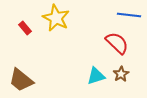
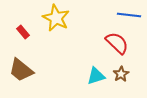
red rectangle: moved 2 px left, 4 px down
brown trapezoid: moved 10 px up
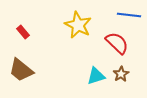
yellow star: moved 22 px right, 7 px down
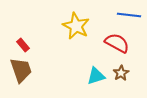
yellow star: moved 2 px left, 1 px down
red rectangle: moved 13 px down
red semicircle: rotated 15 degrees counterclockwise
brown trapezoid: rotated 148 degrees counterclockwise
brown star: moved 1 px up
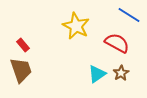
blue line: rotated 25 degrees clockwise
cyan triangle: moved 1 px right, 2 px up; rotated 18 degrees counterclockwise
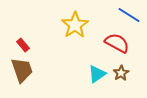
yellow star: moved 1 px left, 1 px up; rotated 12 degrees clockwise
brown trapezoid: moved 1 px right
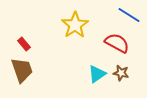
red rectangle: moved 1 px right, 1 px up
brown star: rotated 28 degrees counterclockwise
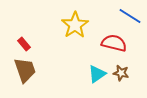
blue line: moved 1 px right, 1 px down
red semicircle: moved 3 px left; rotated 15 degrees counterclockwise
brown trapezoid: moved 3 px right
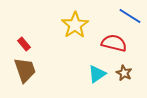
brown star: moved 3 px right; rotated 14 degrees clockwise
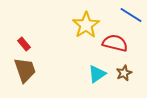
blue line: moved 1 px right, 1 px up
yellow star: moved 11 px right
red semicircle: moved 1 px right
brown star: rotated 21 degrees clockwise
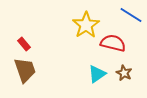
red semicircle: moved 2 px left
brown star: rotated 21 degrees counterclockwise
